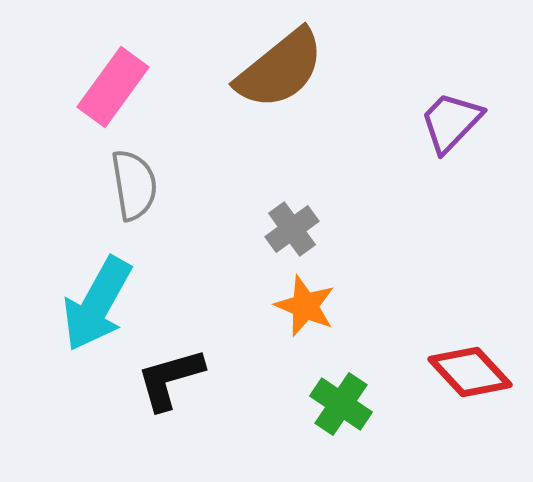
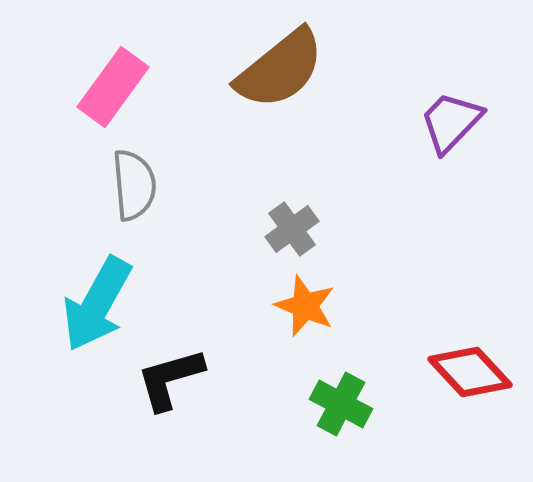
gray semicircle: rotated 4 degrees clockwise
green cross: rotated 6 degrees counterclockwise
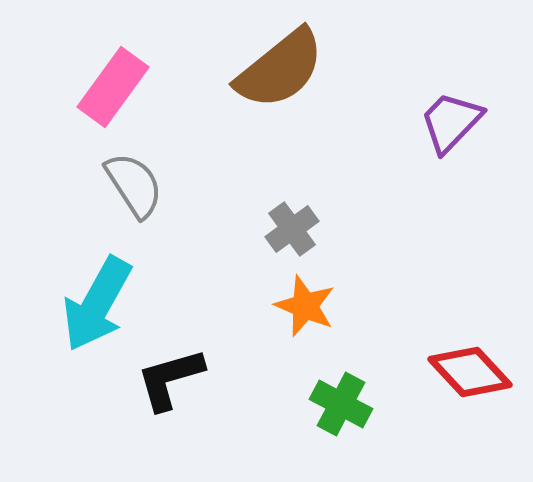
gray semicircle: rotated 28 degrees counterclockwise
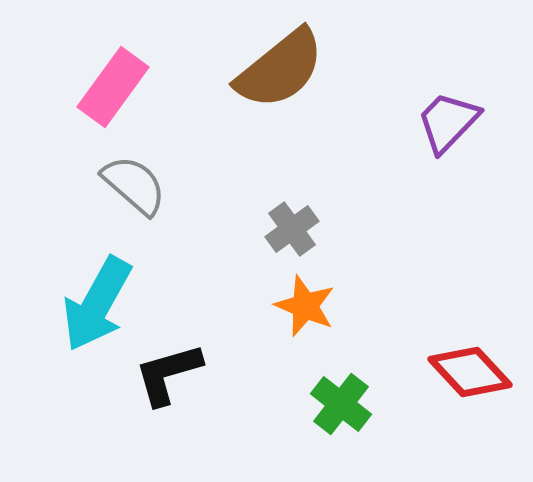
purple trapezoid: moved 3 px left
gray semicircle: rotated 16 degrees counterclockwise
black L-shape: moved 2 px left, 5 px up
green cross: rotated 10 degrees clockwise
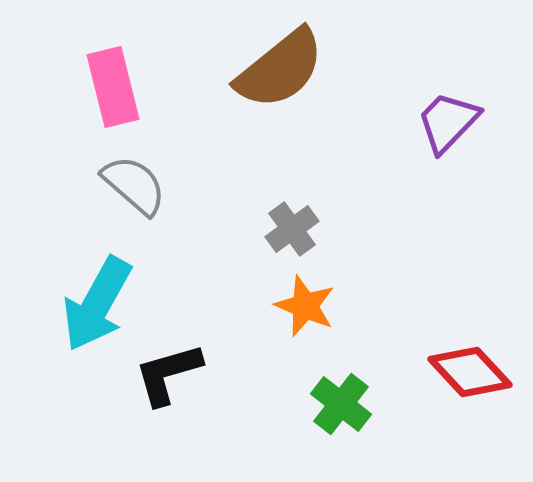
pink rectangle: rotated 50 degrees counterclockwise
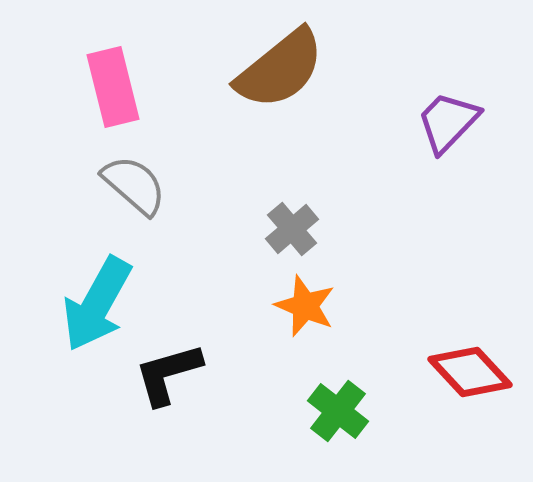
gray cross: rotated 4 degrees counterclockwise
green cross: moved 3 px left, 7 px down
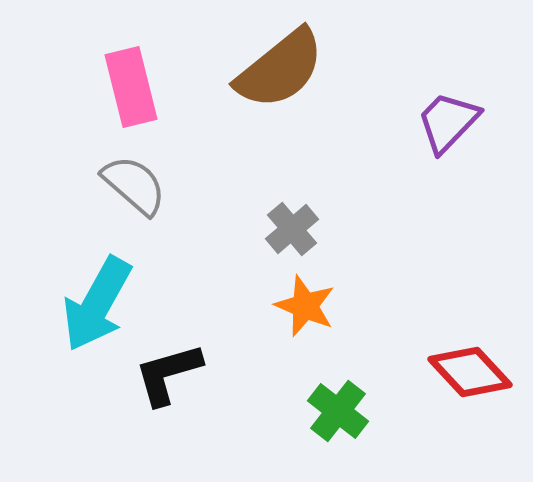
pink rectangle: moved 18 px right
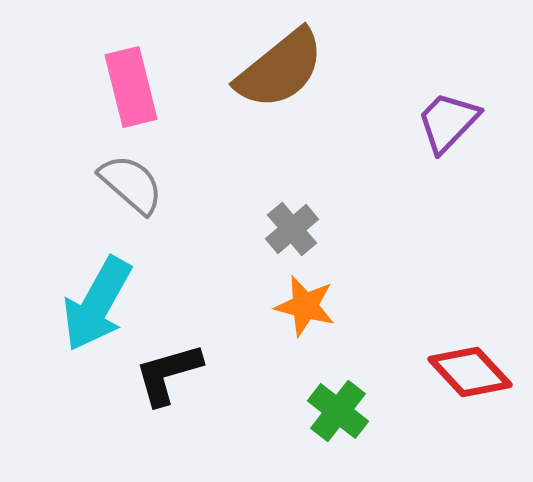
gray semicircle: moved 3 px left, 1 px up
orange star: rotated 8 degrees counterclockwise
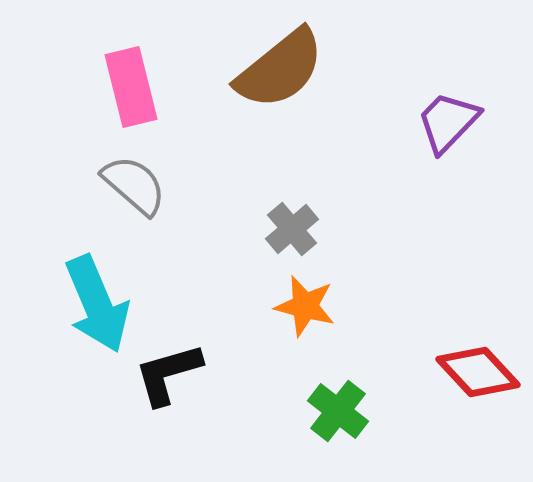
gray semicircle: moved 3 px right, 1 px down
cyan arrow: rotated 52 degrees counterclockwise
red diamond: moved 8 px right
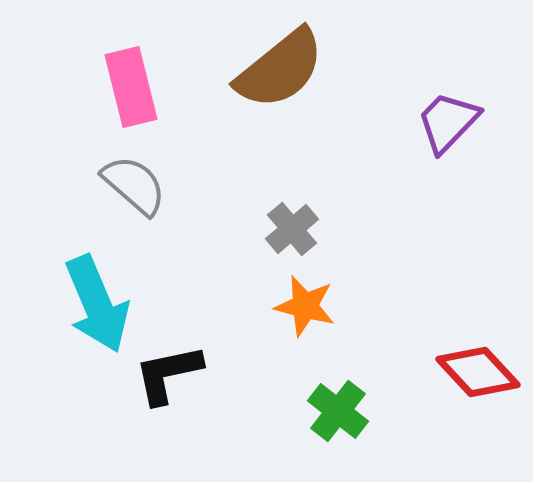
black L-shape: rotated 4 degrees clockwise
